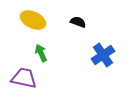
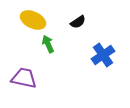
black semicircle: rotated 126 degrees clockwise
green arrow: moved 7 px right, 9 px up
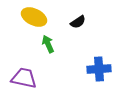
yellow ellipse: moved 1 px right, 3 px up
blue cross: moved 4 px left, 14 px down; rotated 30 degrees clockwise
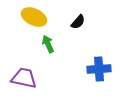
black semicircle: rotated 14 degrees counterclockwise
